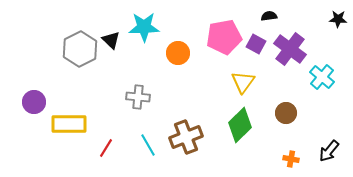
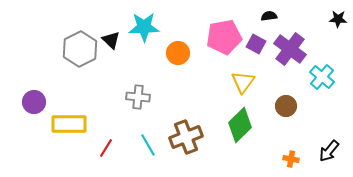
brown circle: moved 7 px up
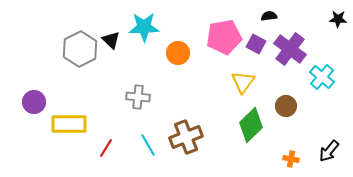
green diamond: moved 11 px right
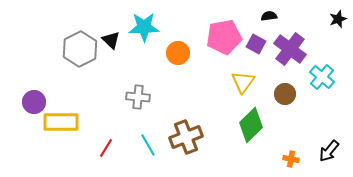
black star: rotated 24 degrees counterclockwise
brown circle: moved 1 px left, 12 px up
yellow rectangle: moved 8 px left, 2 px up
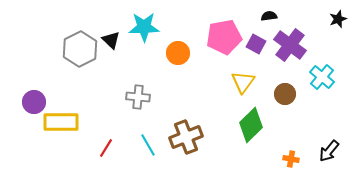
purple cross: moved 4 px up
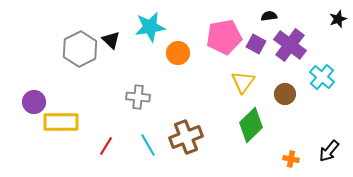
cyan star: moved 6 px right; rotated 8 degrees counterclockwise
red line: moved 2 px up
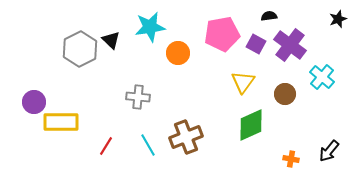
pink pentagon: moved 2 px left, 3 px up
green diamond: rotated 20 degrees clockwise
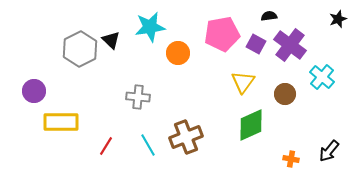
purple circle: moved 11 px up
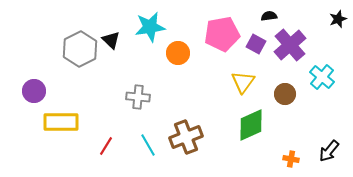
purple cross: rotated 12 degrees clockwise
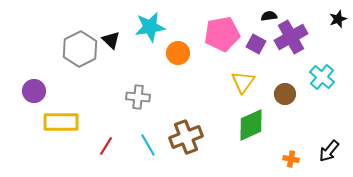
purple cross: moved 1 px right, 8 px up; rotated 12 degrees clockwise
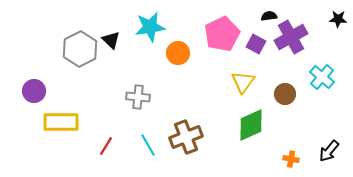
black star: rotated 24 degrees clockwise
pink pentagon: rotated 16 degrees counterclockwise
